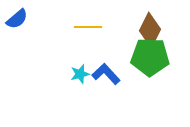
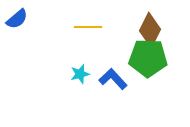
green pentagon: moved 2 px left, 1 px down
blue L-shape: moved 7 px right, 5 px down
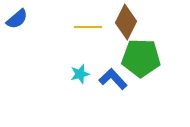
brown diamond: moved 24 px left, 8 px up
green pentagon: moved 7 px left
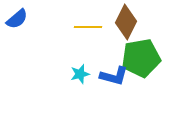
green pentagon: rotated 12 degrees counterclockwise
blue L-shape: moved 1 px right, 3 px up; rotated 148 degrees clockwise
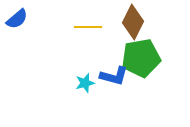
brown diamond: moved 7 px right
cyan star: moved 5 px right, 9 px down
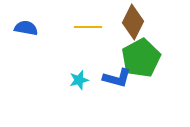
blue semicircle: moved 9 px right, 9 px down; rotated 130 degrees counterclockwise
green pentagon: rotated 18 degrees counterclockwise
blue L-shape: moved 3 px right, 2 px down
cyan star: moved 6 px left, 3 px up
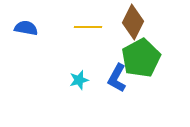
blue L-shape: rotated 104 degrees clockwise
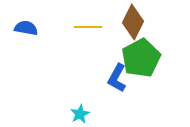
cyan star: moved 1 px right, 34 px down; rotated 12 degrees counterclockwise
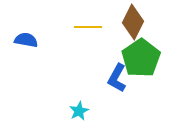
blue semicircle: moved 12 px down
green pentagon: rotated 6 degrees counterclockwise
cyan star: moved 1 px left, 3 px up
